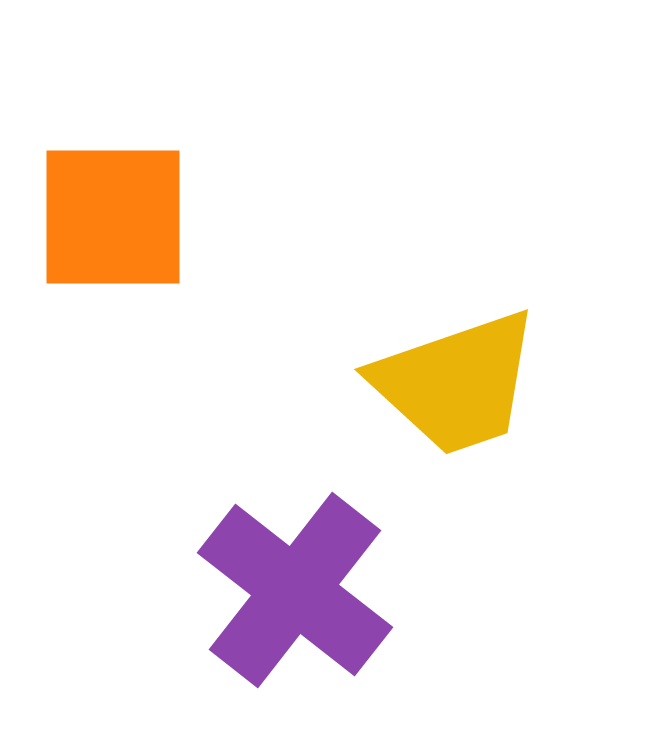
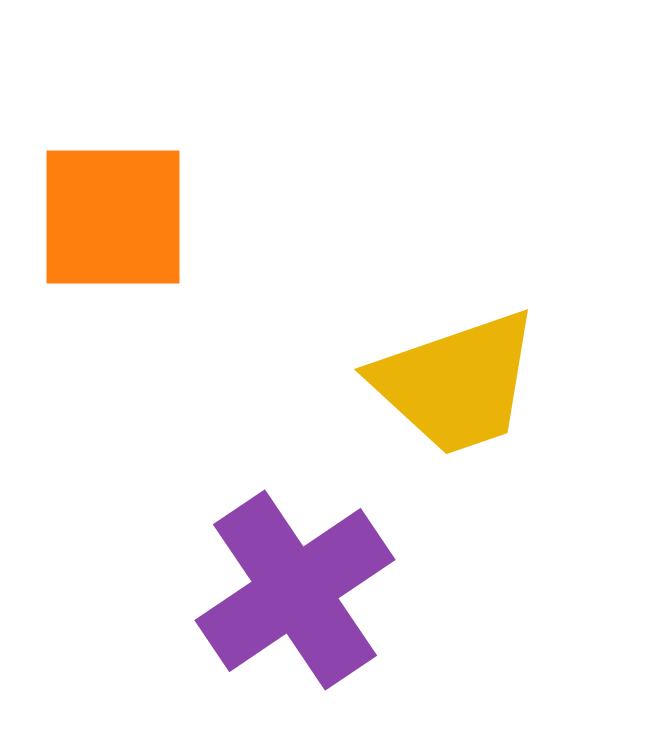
purple cross: rotated 18 degrees clockwise
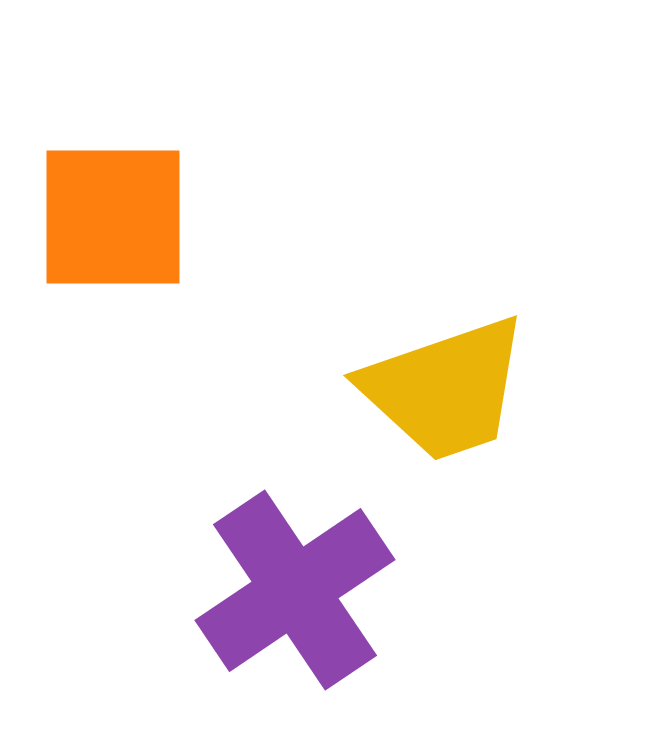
yellow trapezoid: moved 11 px left, 6 px down
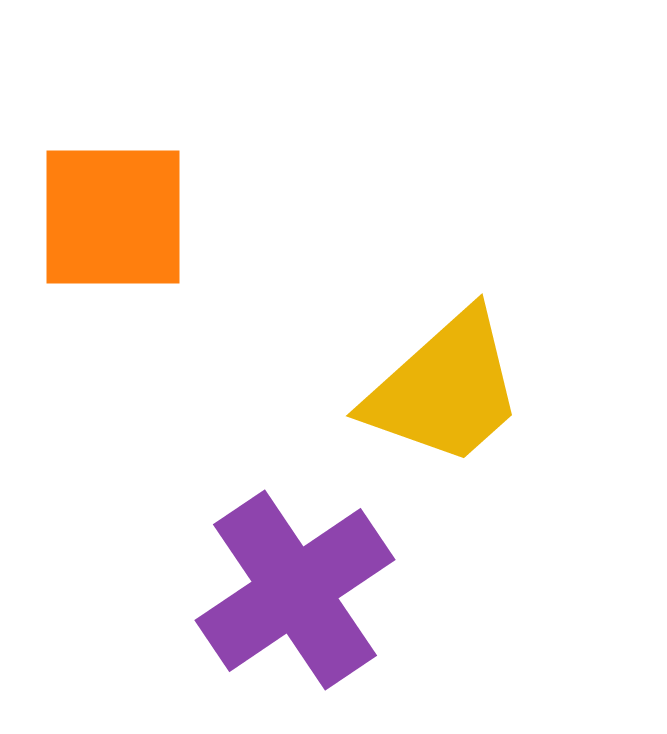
yellow trapezoid: rotated 23 degrees counterclockwise
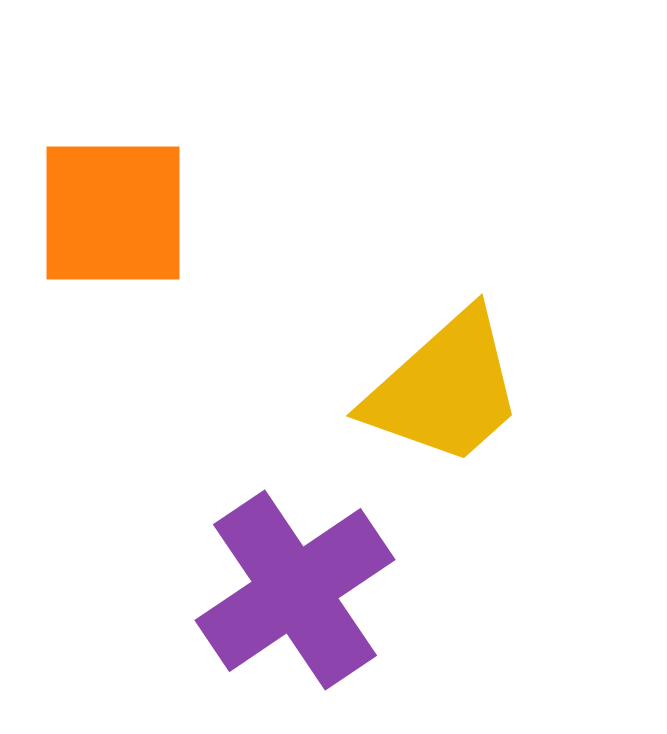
orange square: moved 4 px up
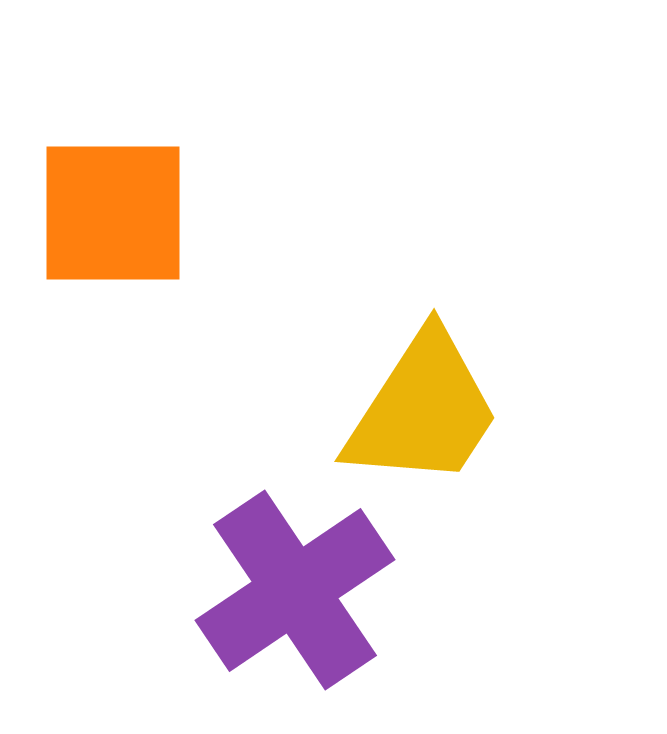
yellow trapezoid: moved 22 px left, 21 px down; rotated 15 degrees counterclockwise
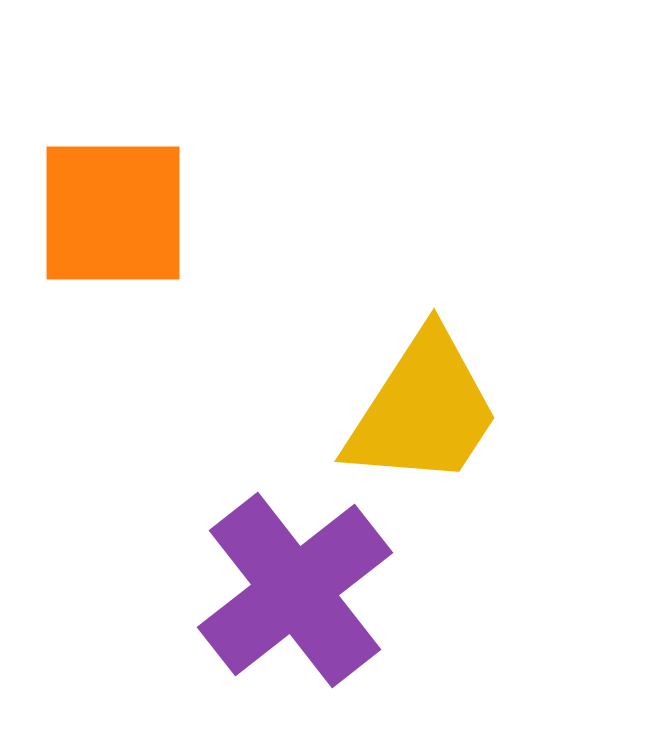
purple cross: rotated 4 degrees counterclockwise
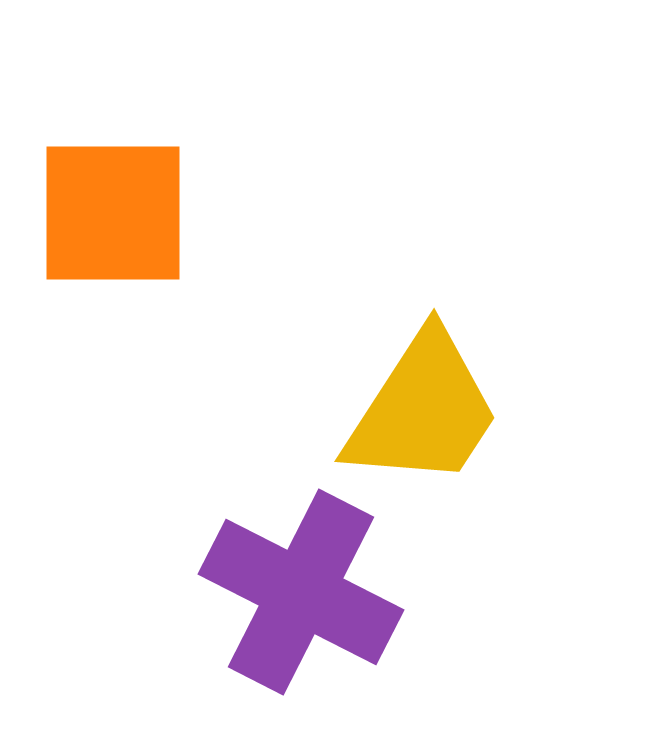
purple cross: moved 6 px right, 2 px down; rotated 25 degrees counterclockwise
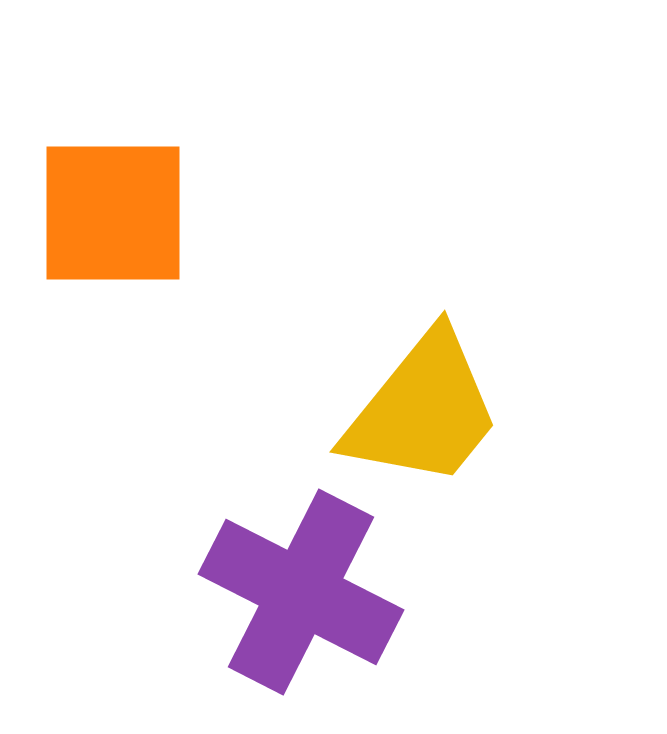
yellow trapezoid: rotated 6 degrees clockwise
